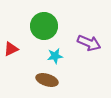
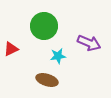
cyan star: moved 3 px right
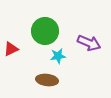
green circle: moved 1 px right, 5 px down
brown ellipse: rotated 10 degrees counterclockwise
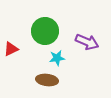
purple arrow: moved 2 px left, 1 px up
cyan star: moved 1 px left, 2 px down
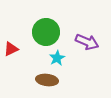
green circle: moved 1 px right, 1 px down
cyan star: rotated 21 degrees counterclockwise
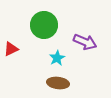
green circle: moved 2 px left, 7 px up
purple arrow: moved 2 px left
brown ellipse: moved 11 px right, 3 px down
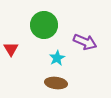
red triangle: rotated 35 degrees counterclockwise
brown ellipse: moved 2 px left
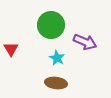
green circle: moved 7 px right
cyan star: rotated 14 degrees counterclockwise
